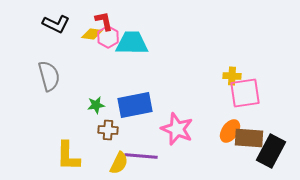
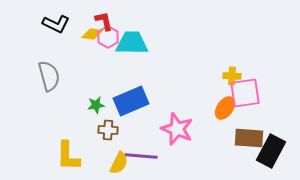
blue rectangle: moved 4 px left, 4 px up; rotated 12 degrees counterclockwise
orange ellipse: moved 5 px left, 23 px up
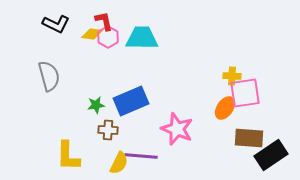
cyan trapezoid: moved 10 px right, 5 px up
black rectangle: moved 4 px down; rotated 28 degrees clockwise
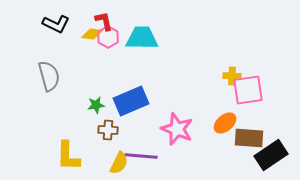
pink square: moved 3 px right, 3 px up
orange ellipse: moved 15 px down; rotated 15 degrees clockwise
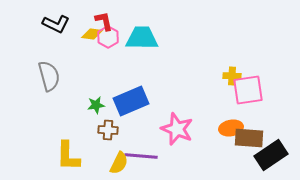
orange ellipse: moved 6 px right, 5 px down; rotated 30 degrees clockwise
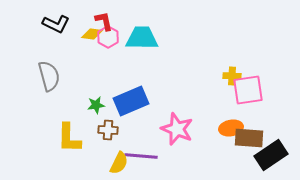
yellow L-shape: moved 1 px right, 18 px up
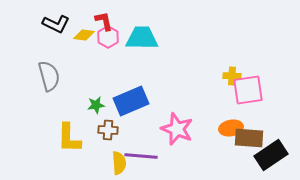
yellow diamond: moved 8 px left, 1 px down
yellow semicircle: rotated 30 degrees counterclockwise
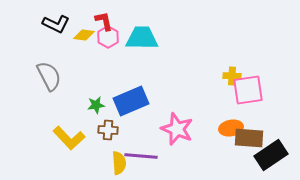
gray semicircle: rotated 12 degrees counterclockwise
yellow L-shape: rotated 44 degrees counterclockwise
